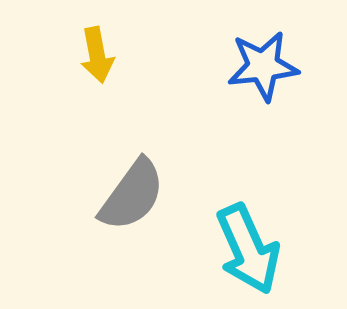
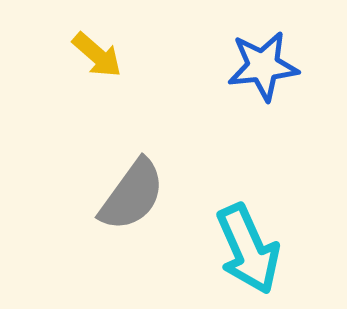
yellow arrow: rotated 38 degrees counterclockwise
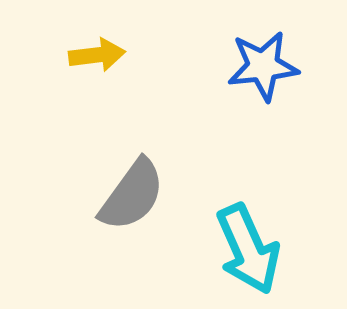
yellow arrow: rotated 48 degrees counterclockwise
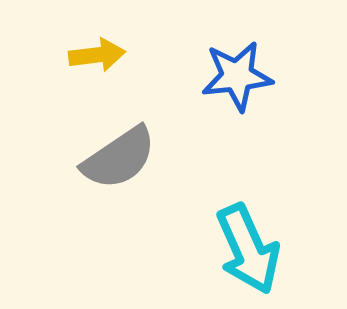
blue star: moved 26 px left, 10 px down
gray semicircle: moved 13 px left, 37 px up; rotated 20 degrees clockwise
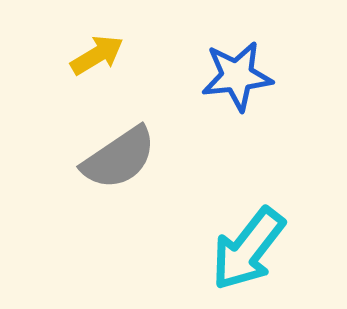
yellow arrow: rotated 24 degrees counterclockwise
cyan arrow: rotated 62 degrees clockwise
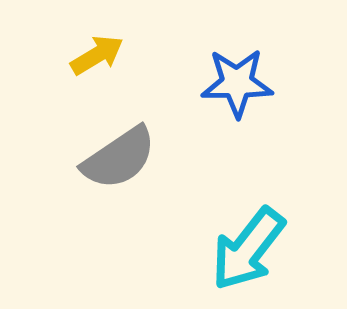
blue star: moved 7 px down; rotated 6 degrees clockwise
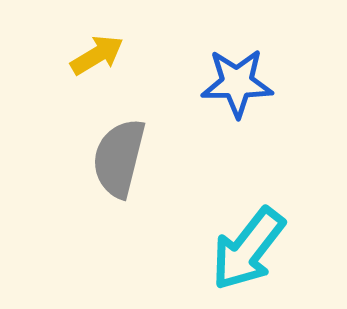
gray semicircle: rotated 138 degrees clockwise
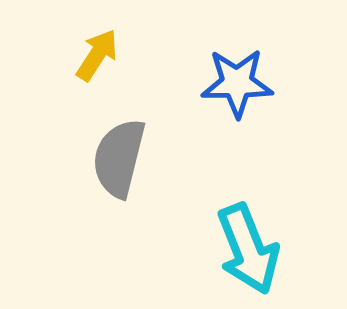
yellow arrow: rotated 26 degrees counterclockwise
cyan arrow: rotated 60 degrees counterclockwise
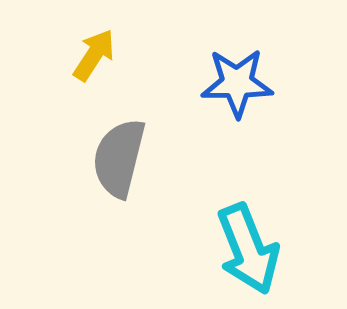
yellow arrow: moved 3 px left
